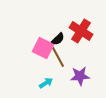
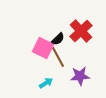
red cross: rotated 15 degrees clockwise
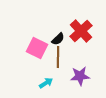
pink square: moved 6 px left
brown line: rotated 30 degrees clockwise
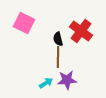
red cross: rotated 10 degrees counterclockwise
black semicircle: rotated 120 degrees clockwise
pink square: moved 13 px left, 25 px up
purple star: moved 13 px left, 4 px down
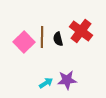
pink square: moved 19 px down; rotated 20 degrees clockwise
brown line: moved 16 px left, 20 px up
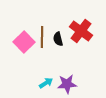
purple star: moved 4 px down
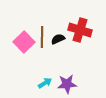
red cross: moved 1 px left, 1 px up; rotated 20 degrees counterclockwise
black semicircle: rotated 80 degrees clockwise
cyan arrow: moved 1 px left
